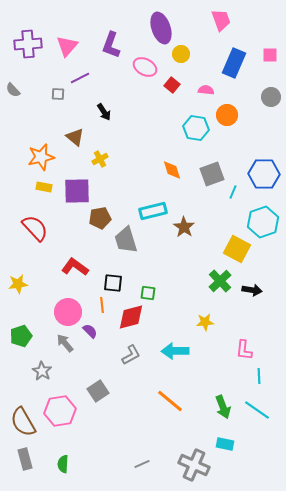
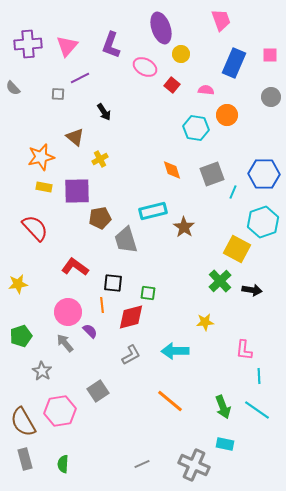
gray semicircle at (13, 90): moved 2 px up
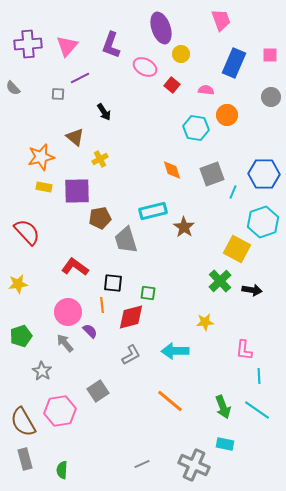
red semicircle at (35, 228): moved 8 px left, 4 px down
green semicircle at (63, 464): moved 1 px left, 6 px down
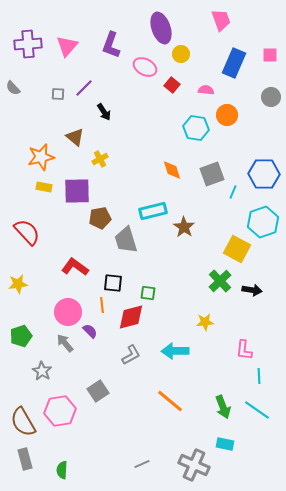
purple line at (80, 78): moved 4 px right, 10 px down; rotated 18 degrees counterclockwise
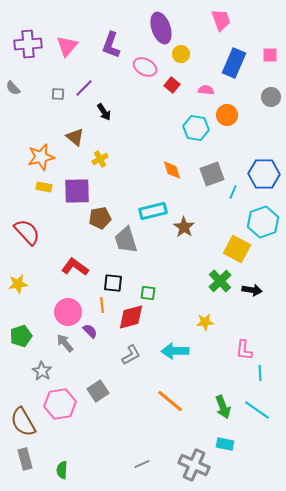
cyan line at (259, 376): moved 1 px right, 3 px up
pink hexagon at (60, 411): moved 7 px up
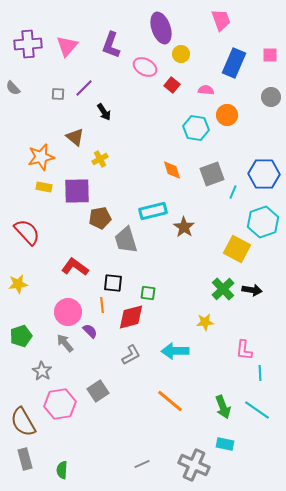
green cross at (220, 281): moved 3 px right, 8 px down
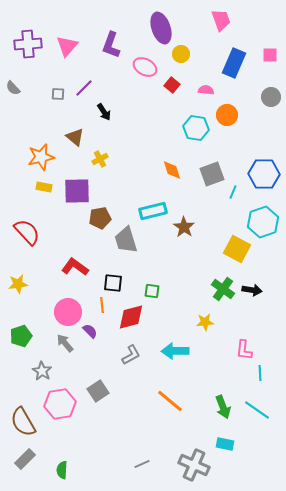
green cross at (223, 289): rotated 10 degrees counterclockwise
green square at (148, 293): moved 4 px right, 2 px up
gray rectangle at (25, 459): rotated 60 degrees clockwise
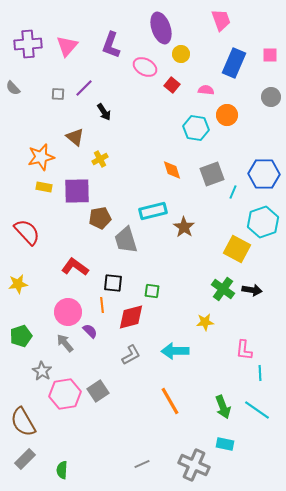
orange line at (170, 401): rotated 20 degrees clockwise
pink hexagon at (60, 404): moved 5 px right, 10 px up
